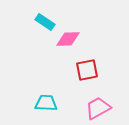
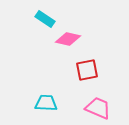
cyan rectangle: moved 3 px up
pink diamond: rotated 15 degrees clockwise
pink trapezoid: rotated 52 degrees clockwise
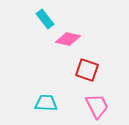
cyan rectangle: rotated 18 degrees clockwise
red square: rotated 30 degrees clockwise
pink trapezoid: moved 1 px left, 2 px up; rotated 40 degrees clockwise
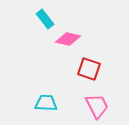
red square: moved 2 px right, 1 px up
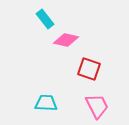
pink diamond: moved 2 px left, 1 px down
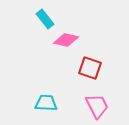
red square: moved 1 px right, 1 px up
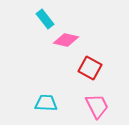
red square: rotated 10 degrees clockwise
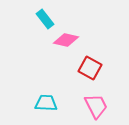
pink trapezoid: moved 1 px left
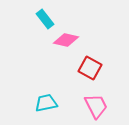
cyan trapezoid: rotated 15 degrees counterclockwise
